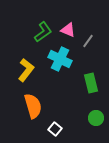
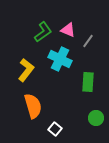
green rectangle: moved 3 px left, 1 px up; rotated 18 degrees clockwise
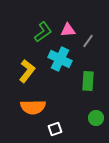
pink triangle: rotated 28 degrees counterclockwise
yellow L-shape: moved 1 px right, 1 px down
green rectangle: moved 1 px up
orange semicircle: moved 1 px down; rotated 105 degrees clockwise
white square: rotated 32 degrees clockwise
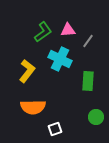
green circle: moved 1 px up
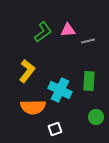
gray line: rotated 40 degrees clockwise
cyan cross: moved 31 px down
green rectangle: moved 1 px right
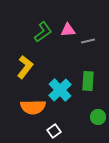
yellow L-shape: moved 2 px left, 4 px up
green rectangle: moved 1 px left
cyan cross: rotated 20 degrees clockwise
green circle: moved 2 px right
white square: moved 1 px left, 2 px down; rotated 16 degrees counterclockwise
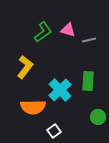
pink triangle: rotated 21 degrees clockwise
gray line: moved 1 px right, 1 px up
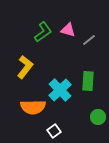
gray line: rotated 24 degrees counterclockwise
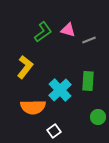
gray line: rotated 16 degrees clockwise
